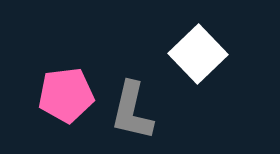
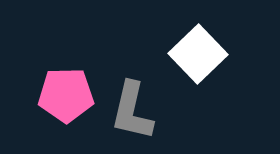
pink pentagon: rotated 6 degrees clockwise
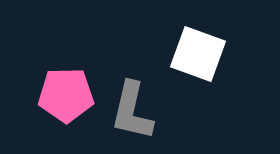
white square: rotated 26 degrees counterclockwise
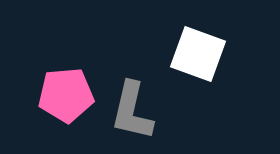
pink pentagon: rotated 4 degrees counterclockwise
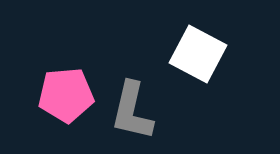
white square: rotated 8 degrees clockwise
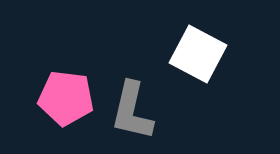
pink pentagon: moved 3 px down; rotated 12 degrees clockwise
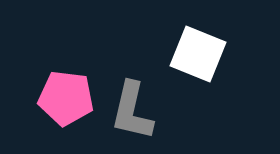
white square: rotated 6 degrees counterclockwise
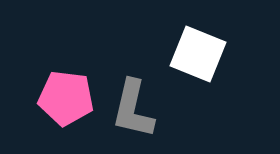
gray L-shape: moved 1 px right, 2 px up
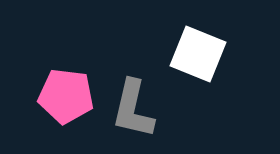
pink pentagon: moved 2 px up
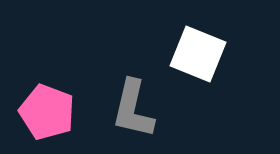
pink pentagon: moved 19 px left, 16 px down; rotated 14 degrees clockwise
